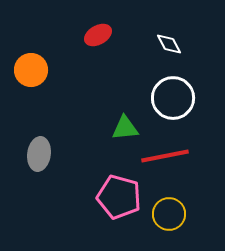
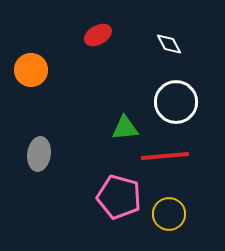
white circle: moved 3 px right, 4 px down
red line: rotated 6 degrees clockwise
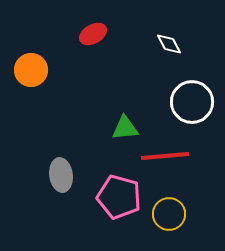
red ellipse: moved 5 px left, 1 px up
white circle: moved 16 px right
gray ellipse: moved 22 px right, 21 px down; rotated 16 degrees counterclockwise
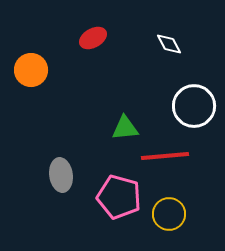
red ellipse: moved 4 px down
white circle: moved 2 px right, 4 px down
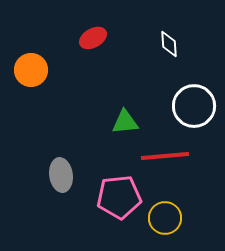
white diamond: rotated 24 degrees clockwise
green triangle: moved 6 px up
pink pentagon: rotated 21 degrees counterclockwise
yellow circle: moved 4 px left, 4 px down
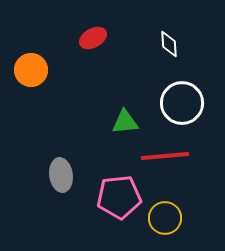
white circle: moved 12 px left, 3 px up
